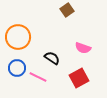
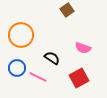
orange circle: moved 3 px right, 2 px up
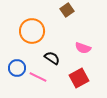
orange circle: moved 11 px right, 4 px up
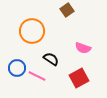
black semicircle: moved 1 px left, 1 px down
pink line: moved 1 px left, 1 px up
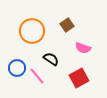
brown square: moved 15 px down
pink line: rotated 24 degrees clockwise
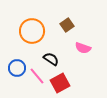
red square: moved 19 px left, 5 px down
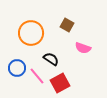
brown square: rotated 24 degrees counterclockwise
orange circle: moved 1 px left, 2 px down
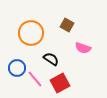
pink line: moved 2 px left, 3 px down
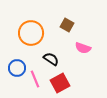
pink line: rotated 18 degrees clockwise
